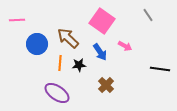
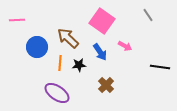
blue circle: moved 3 px down
black line: moved 2 px up
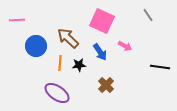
pink square: rotated 10 degrees counterclockwise
blue circle: moved 1 px left, 1 px up
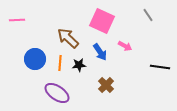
blue circle: moved 1 px left, 13 px down
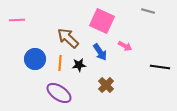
gray line: moved 4 px up; rotated 40 degrees counterclockwise
purple ellipse: moved 2 px right
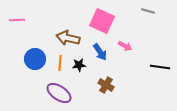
brown arrow: rotated 30 degrees counterclockwise
brown cross: rotated 14 degrees counterclockwise
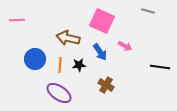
orange line: moved 2 px down
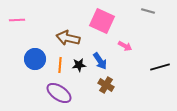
blue arrow: moved 9 px down
black line: rotated 24 degrees counterclockwise
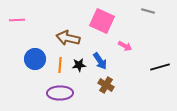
purple ellipse: moved 1 px right; rotated 35 degrees counterclockwise
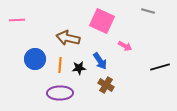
black star: moved 3 px down
